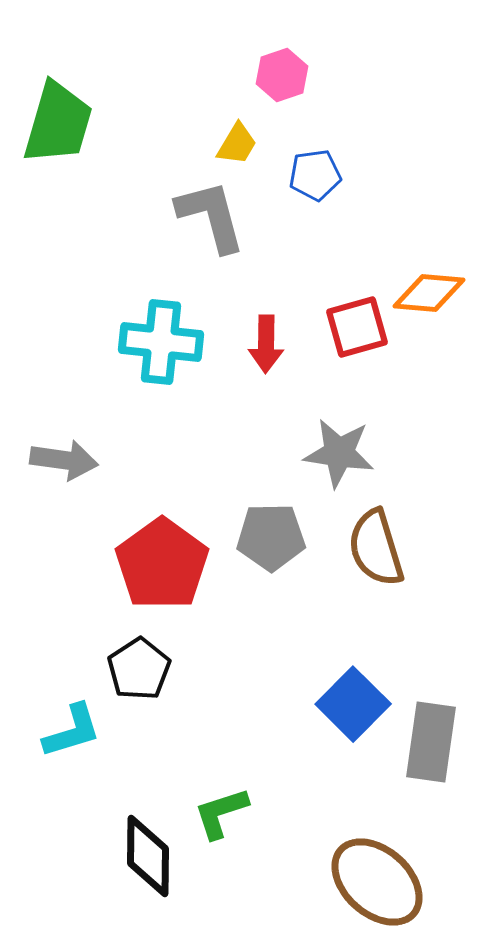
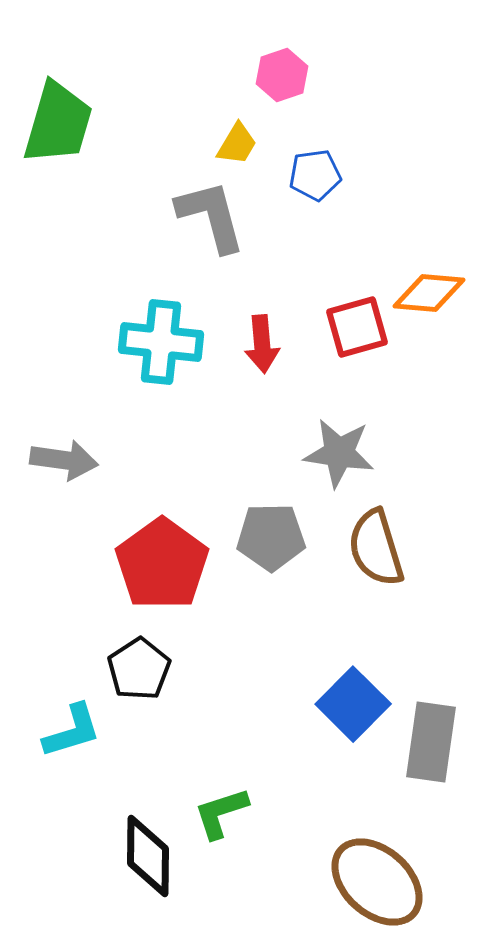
red arrow: moved 4 px left; rotated 6 degrees counterclockwise
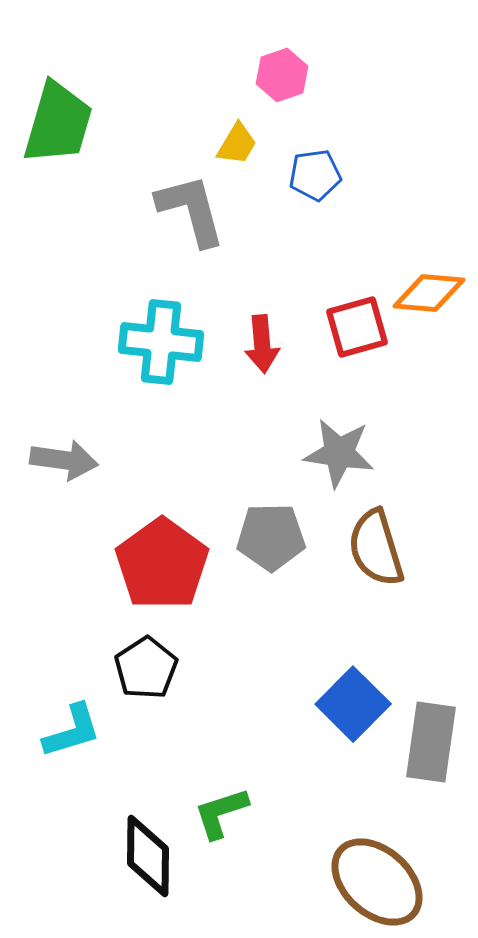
gray L-shape: moved 20 px left, 6 px up
black pentagon: moved 7 px right, 1 px up
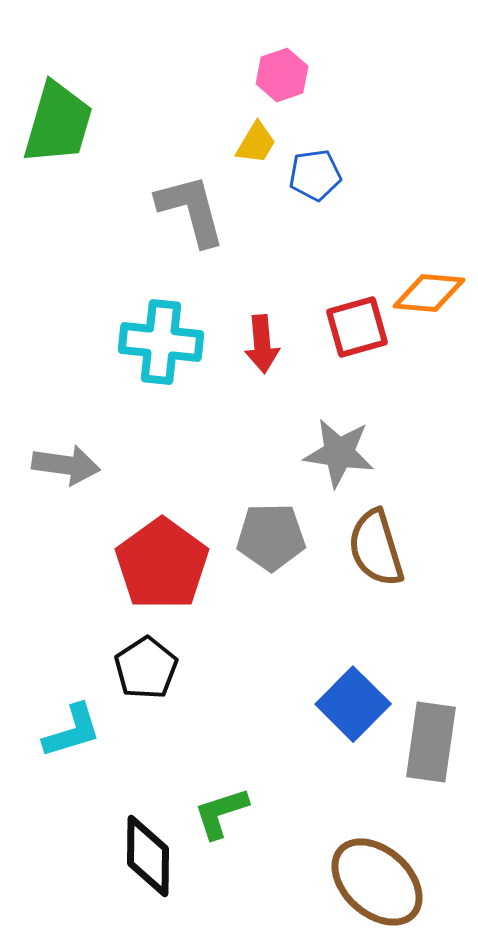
yellow trapezoid: moved 19 px right, 1 px up
gray arrow: moved 2 px right, 5 px down
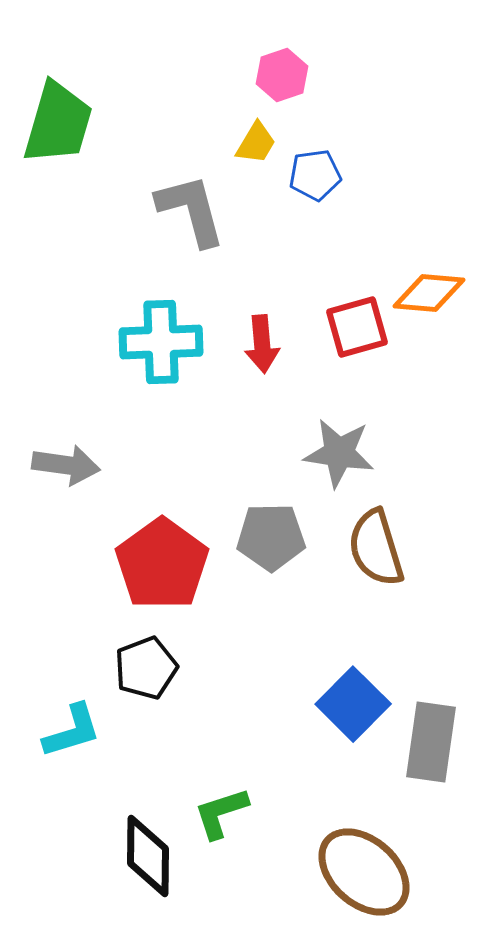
cyan cross: rotated 8 degrees counterclockwise
black pentagon: rotated 12 degrees clockwise
brown ellipse: moved 13 px left, 10 px up
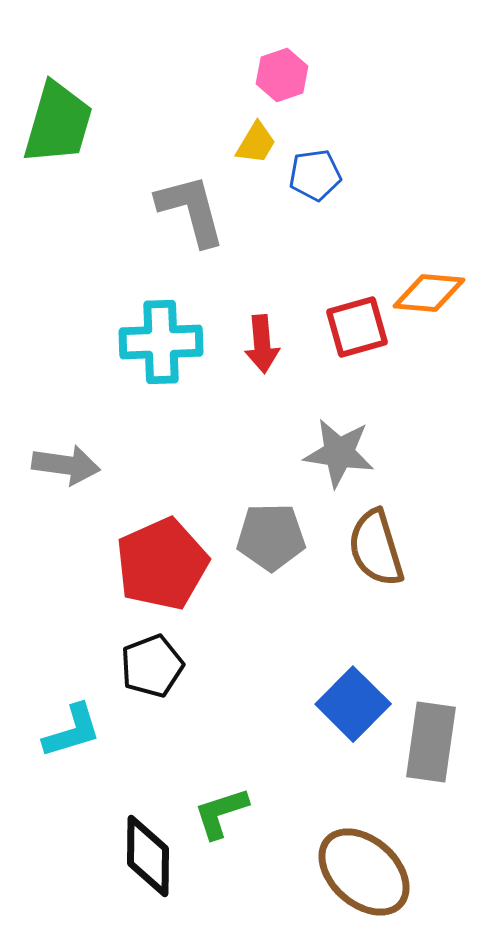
red pentagon: rotated 12 degrees clockwise
black pentagon: moved 6 px right, 2 px up
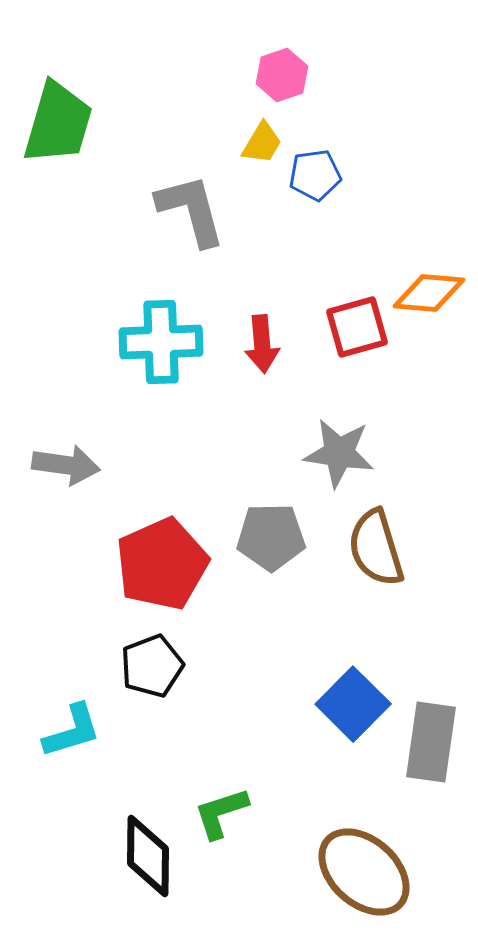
yellow trapezoid: moved 6 px right
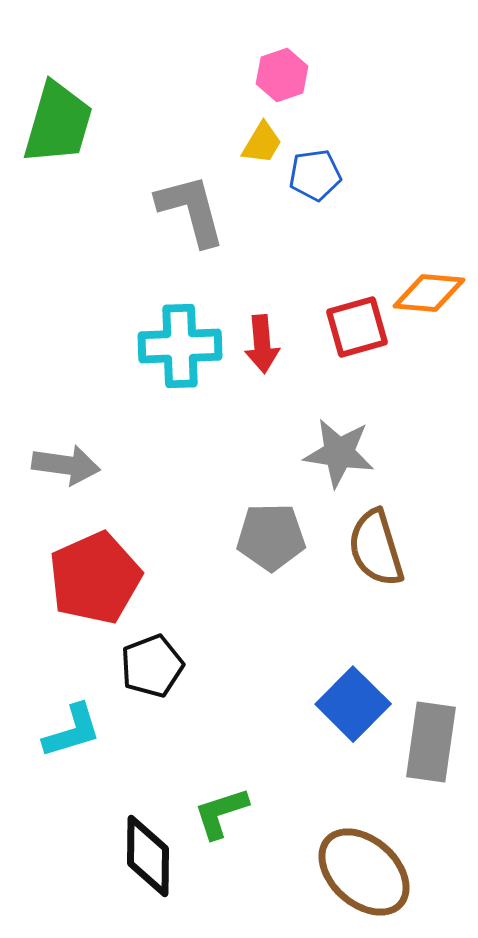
cyan cross: moved 19 px right, 4 px down
red pentagon: moved 67 px left, 14 px down
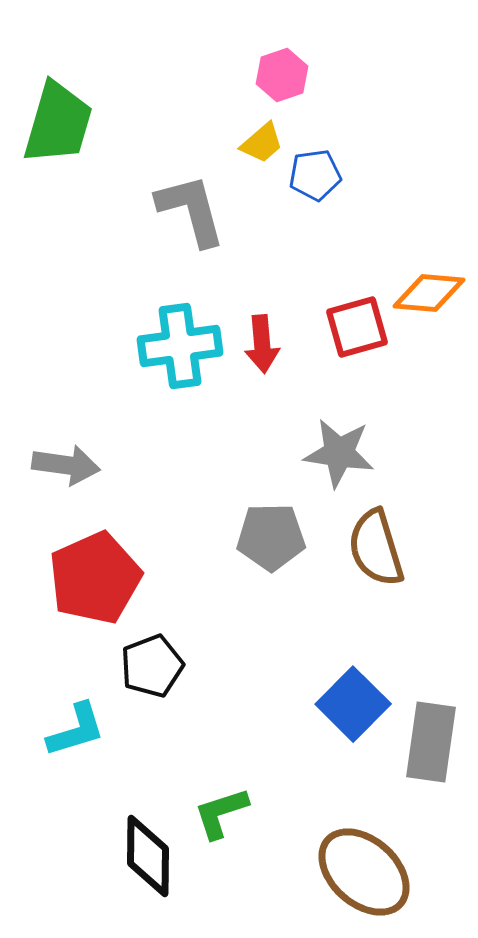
yellow trapezoid: rotated 18 degrees clockwise
cyan cross: rotated 6 degrees counterclockwise
cyan L-shape: moved 4 px right, 1 px up
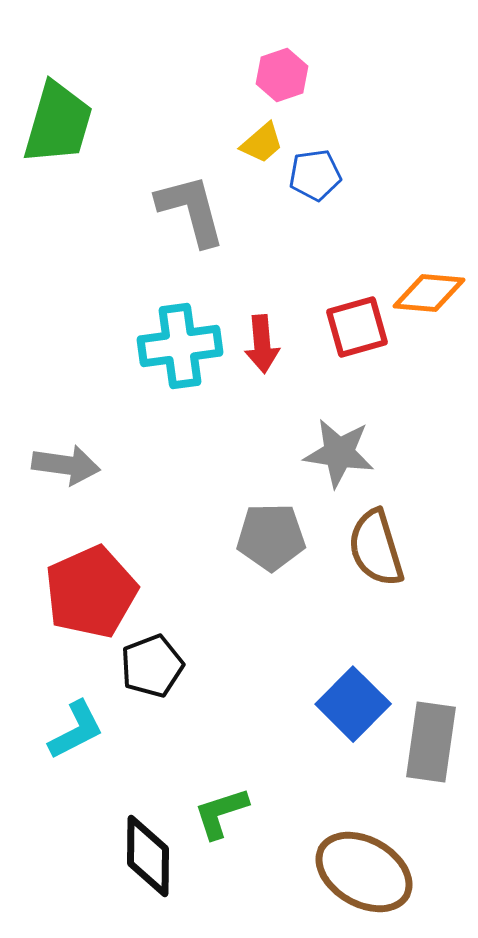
red pentagon: moved 4 px left, 14 px down
cyan L-shape: rotated 10 degrees counterclockwise
brown ellipse: rotated 12 degrees counterclockwise
